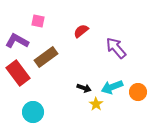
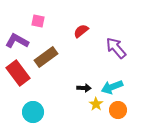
black arrow: rotated 16 degrees counterclockwise
orange circle: moved 20 px left, 18 px down
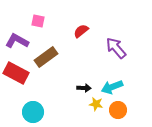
red rectangle: moved 2 px left; rotated 25 degrees counterclockwise
yellow star: rotated 24 degrees counterclockwise
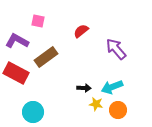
purple arrow: moved 1 px down
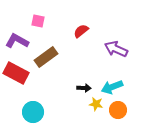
purple arrow: rotated 25 degrees counterclockwise
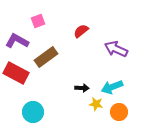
pink square: rotated 32 degrees counterclockwise
black arrow: moved 2 px left
orange circle: moved 1 px right, 2 px down
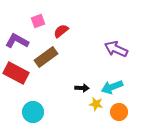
red semicircle: moved 20 px left
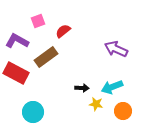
red semicircle: moved 2 px right
orange circle: moved 4 px right, 1 px up
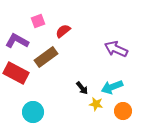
black arrow: rotated 48 degrees clockwise
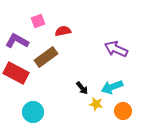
red semicircle: rotated 28 degrees clockwise
